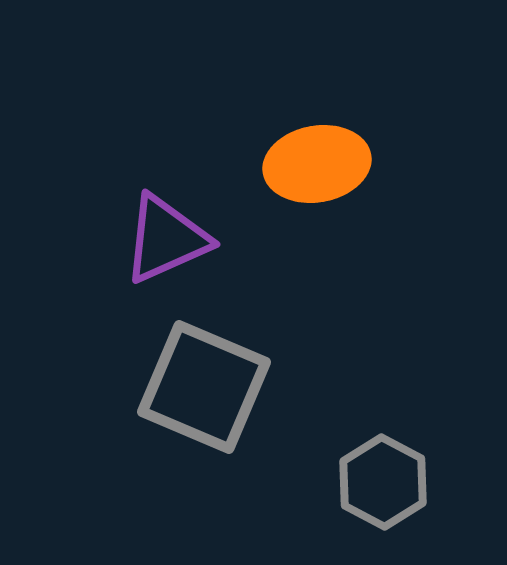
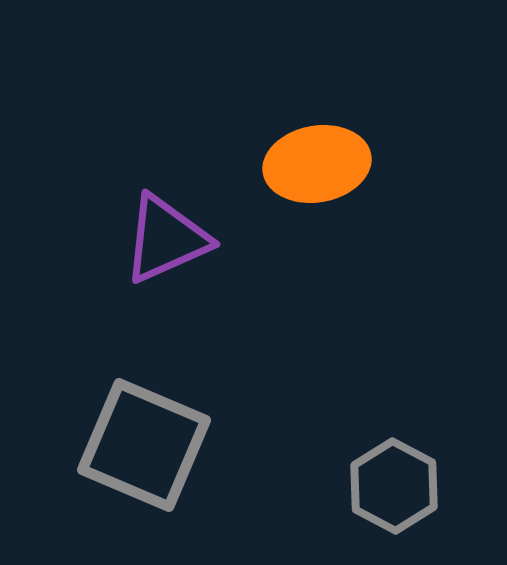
gray square: moved 60 px left, 58 px down
gray hexagon: moved 11 px right, 4 px down
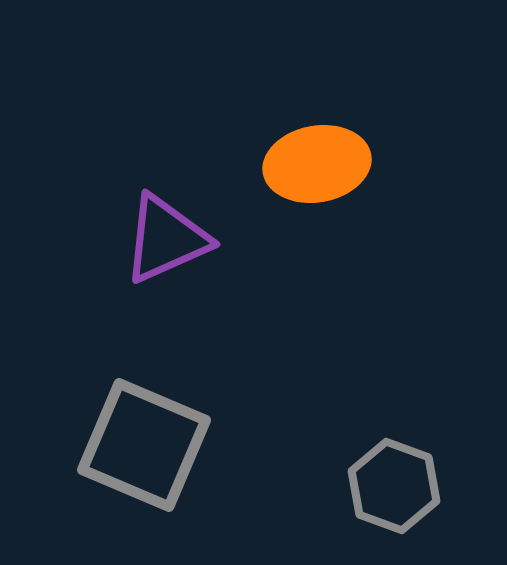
gray hexagon: rotated 8 degrees counterclockwise
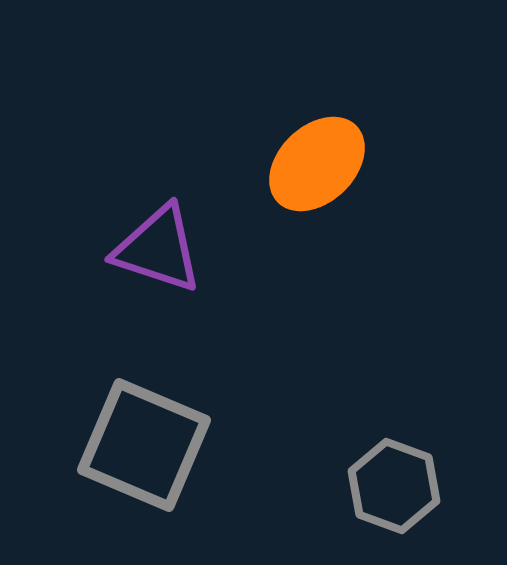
orange ellipse: rotated 34 degrees counterclockwise
purple triangle: moved 8 px left, 10 px down; rotated 42 degrees clockwise
